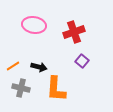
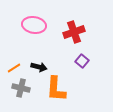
orange line: moved 1 px right, 2 px down
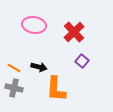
red cross: rotated 25 degrees counterclockwise
orange line: rotated 64 degrees clockwise
gray cross: moved 7 px left
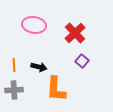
red cross: moved 1 px right, 1 px down
orange line: moved 3 px up; rotated 56 degrees clockwise
gray cross: moved 2 px down; rotated 18 degrees counterclockwise
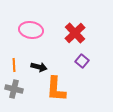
pink ellipse: moved 3 px left, 5 px down
gray cross: moved 1 px up; rotated 18 degrees clockwise
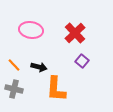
orange line: rotated 40 degrees counterclockwise
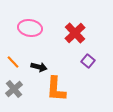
pink ellipse: moved 1 px left, 2 px up
purple square: moved 6 px right
orange line: moved 1 px left, 3 px up
gray cross: rotated 36 degrees clockwise
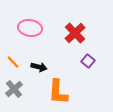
orange L-shape: moved 2 px right, 3 px down
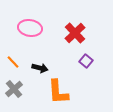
purple square: moved 2 px left
black arrow: moved 1 px right, 1 px down
orange L-shape: rotated 8 degrees counterclockwise
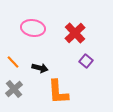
pink ellipse: moved 3 px right
